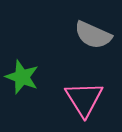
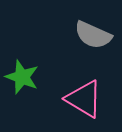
pink triangle: rotated 27 degrees counterclockwise
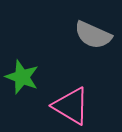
pink triangle: moved 13 px left, 7 px down
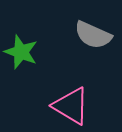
green star: moved 1 px left, 25 px up
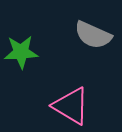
green star: rotated 24 degrees counterclockwise
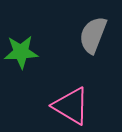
gray semicircle: rotated 87 degrees clockwise
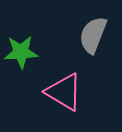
pink triangle: moved 7 px left, 14 px up
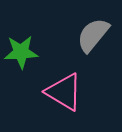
gray semicircle: rotated 18 degrees clockwise
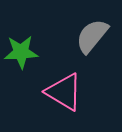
gray semicircle: moved 1 px left, 1 px down
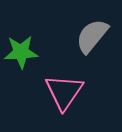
pink triangle: rotated 33 degrees clockwise
